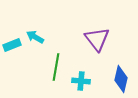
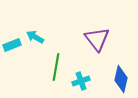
cyan cross: rotated 24 degrees counterclockwise
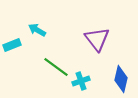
cyan arrow: moved 2 px right, 7 px up
green line: rotated 64 degrees counterclockwise
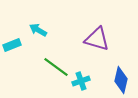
cyan arrow: moved 1 px right
purple triangle: rotated 36 degrees counterclockwise
blue diamond: moved 1 px down
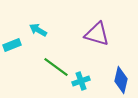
purple triangle: moved 5 px up
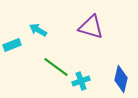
purple triangle: moved 6 px left, 7 px up
blue diamond: moved 1 px up
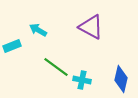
purple triangle: rotated 12 degrees clockwise
cyan rectangle: moved 1 px down
cyan cross: moved 1 px right, 1 px up; rotated 30 degrees clockwise
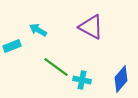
blue diamond: rotated 28 degrees clockwise
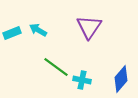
purple triangle: moved 2 px left; rotated 36 degrees clockwise
cyan rectangle: moved 13 px up
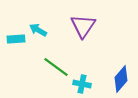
purple triangle: moved 6 px left, 1 px up
cyan rectangle: moved 4 px right, 6 px down; rotated 18 degrees clockwise
cyan cross: moved 4 px down
